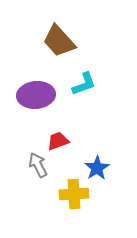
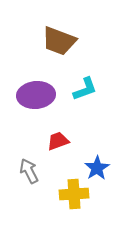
brown trapezoid: rotated 27 degrees counterclockwise
cyan L-shape: moved 1 px right, 5 px down
gray arrow: moved 9 px left, 6 px down
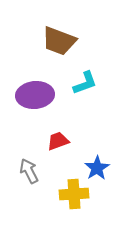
cyan L-shape: moved 6 px up
purple ellipse: moved 1 px left
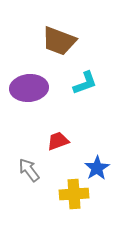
purple ellipse: moved 6 px left, 7 px up
gray arrow: moved 1 px up; rotated 10 degrees counterclockwise
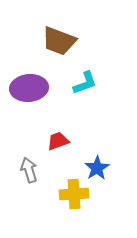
gray arrow: rotated 20 degrees clockwise
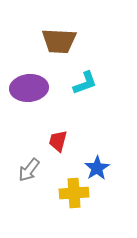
brown trapezoid: rotated 18 degrees counterclockwise
red trapezoid: rotated 55 degrees counterclockwise
gray arrow: rotated 125 degrees counterclockwise
yellow cross: moved 1 px up
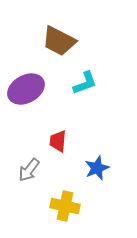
brown trapezoid: rotated 24 degrees clockwise
purple ellipse: moved 3 px left, 1 px down; rotated 24 degrees counterclockwise
red trapezoid: rotated 10 degrees counterclockwise
blue star: rotated 10 degrees clockwise
yellow cross: moved 9 px left, 13 px down; rotated 16 degrees clockwise
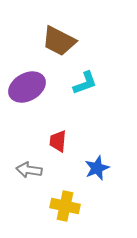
purple ellipse: moved 1 px right, 2 px up
gray arrow: rotated 60 degrees clockwise
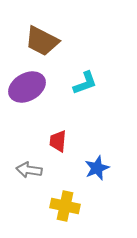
brown trapezoid: moved 17 px left
